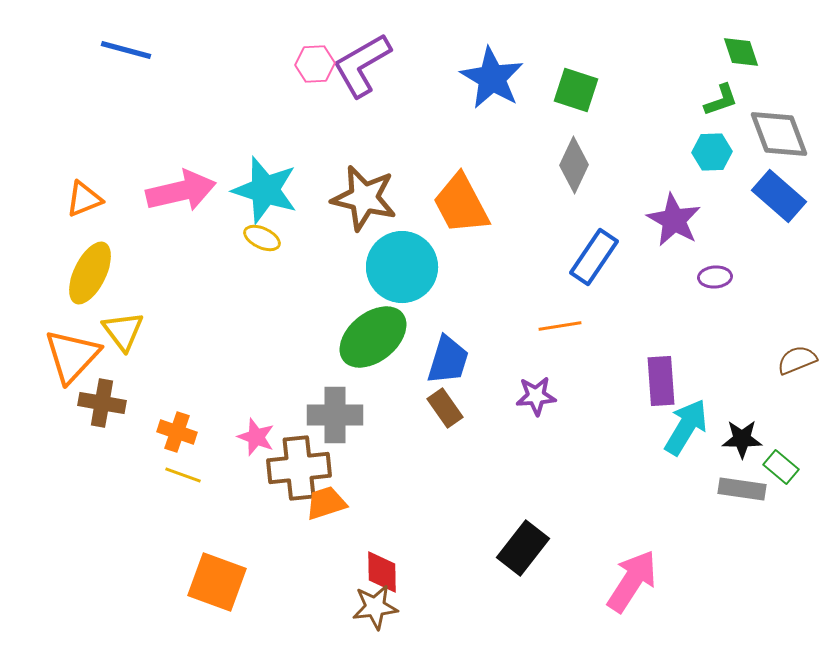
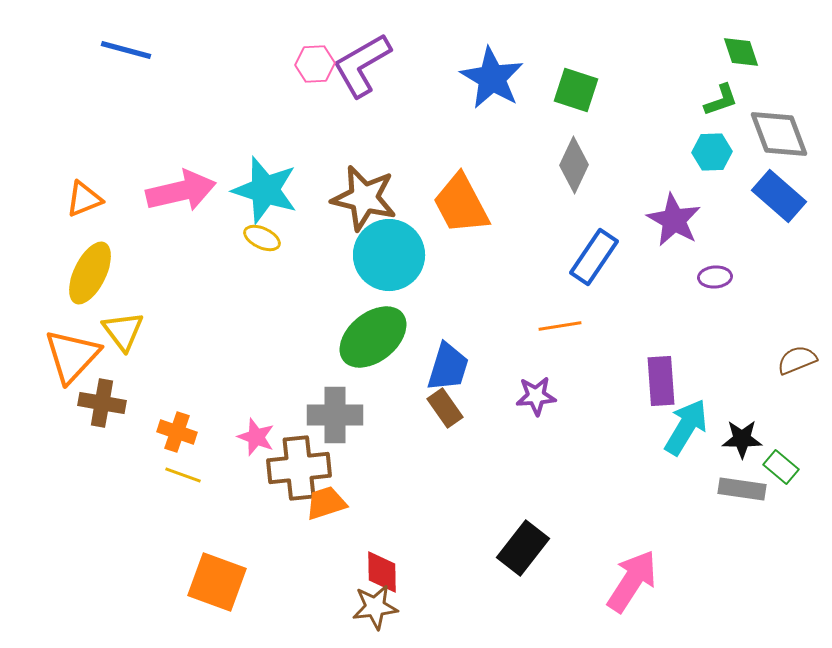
cyan circle at (402, 267): moved 13 px left, 12 px up
blue trapezoid at (448, 360): moved 7 px down
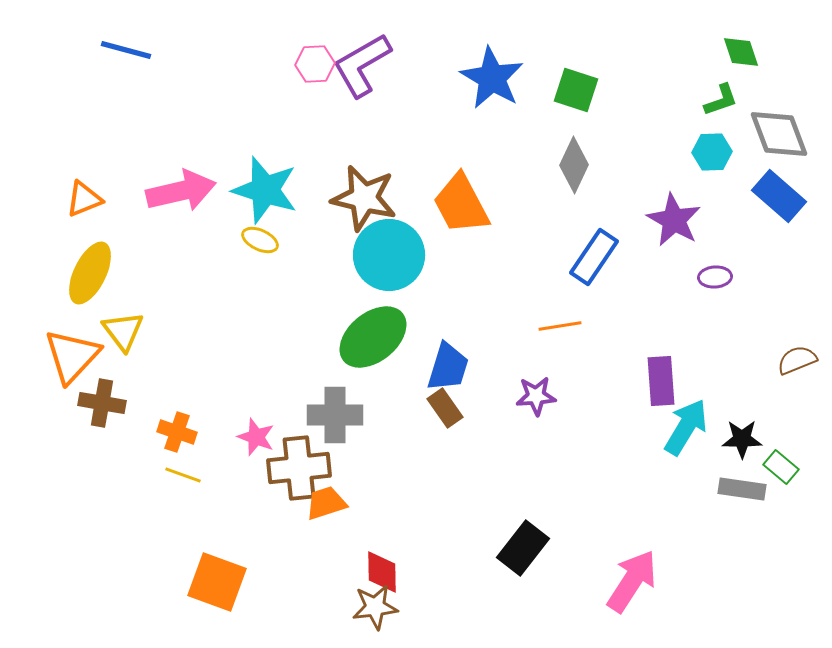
yellow ellipse at (262, 238): moved 2 px left, 2 px down
